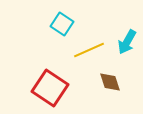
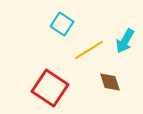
cyan arrow: moved 2 px left, 1 px up
yellow line: rotated 8 degrees counterclockwise
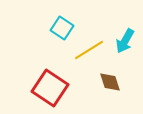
cyan square: moved 4 px down
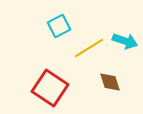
cyan square: moved 3 px left, 2 px up; rotated 30 degrees clockwise
cyan arrow: rotated 100 degrees counterclockwise
yellow line: moved 2 px up
